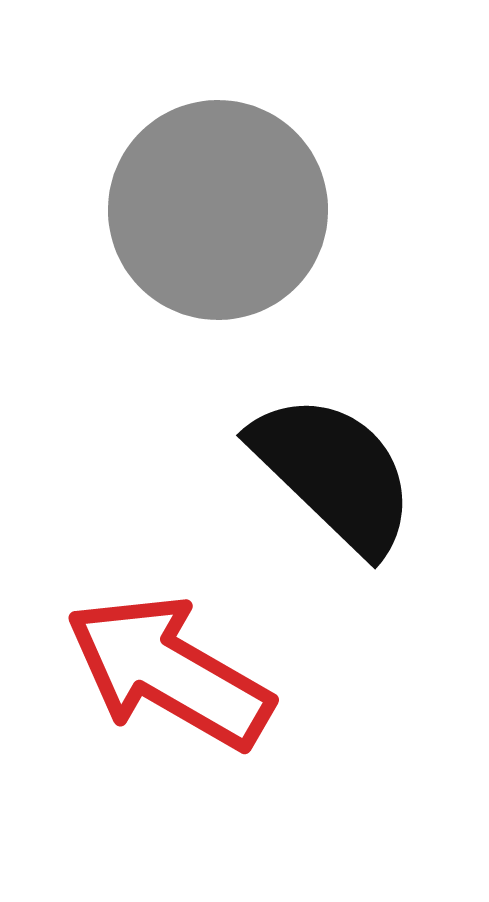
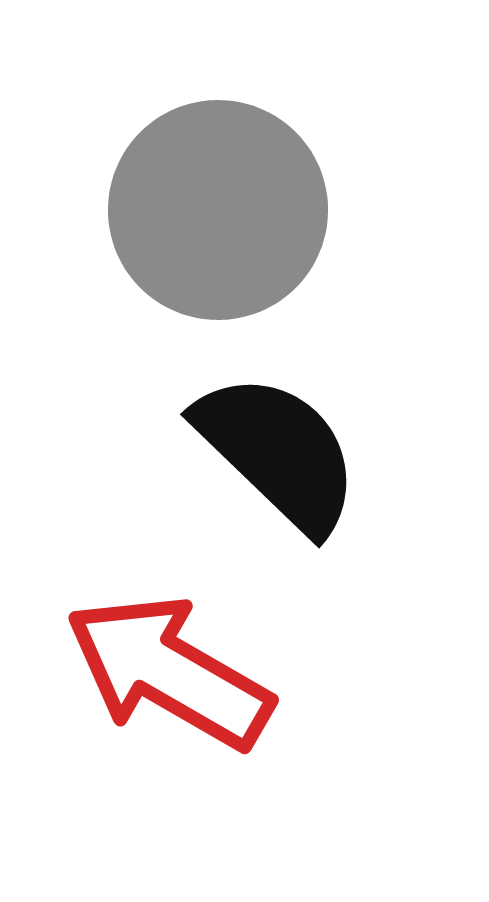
black semicircle: moved 56 px left, 21 px up
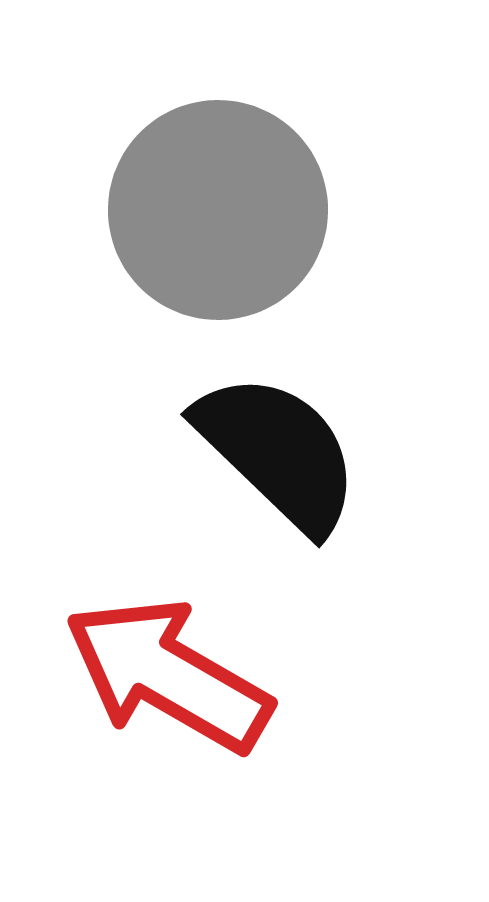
red arrow: moved 1 px left, 3 px down
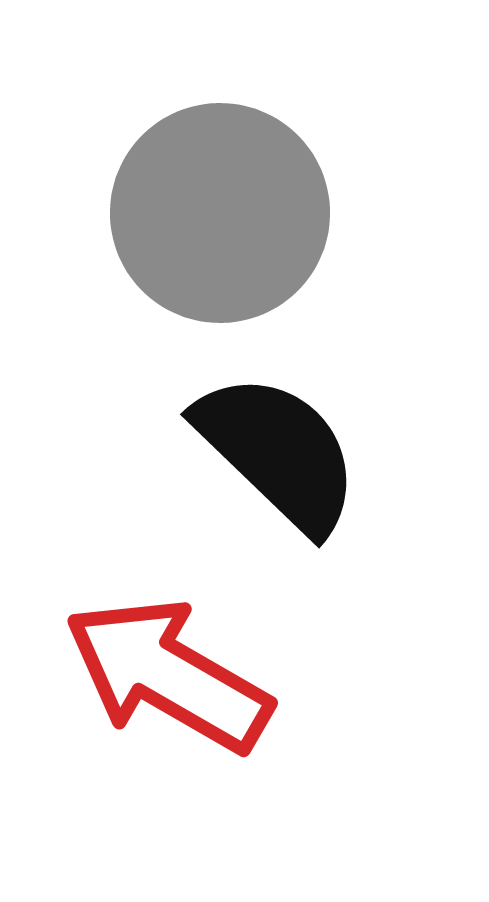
gray circle: moved 2 px right, 3 px down
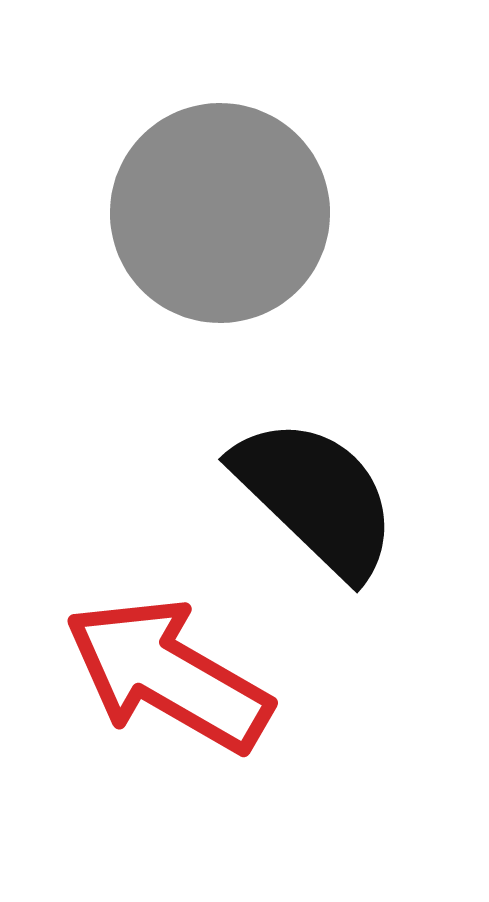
black semicircle: moved 38 px right, 45 px down
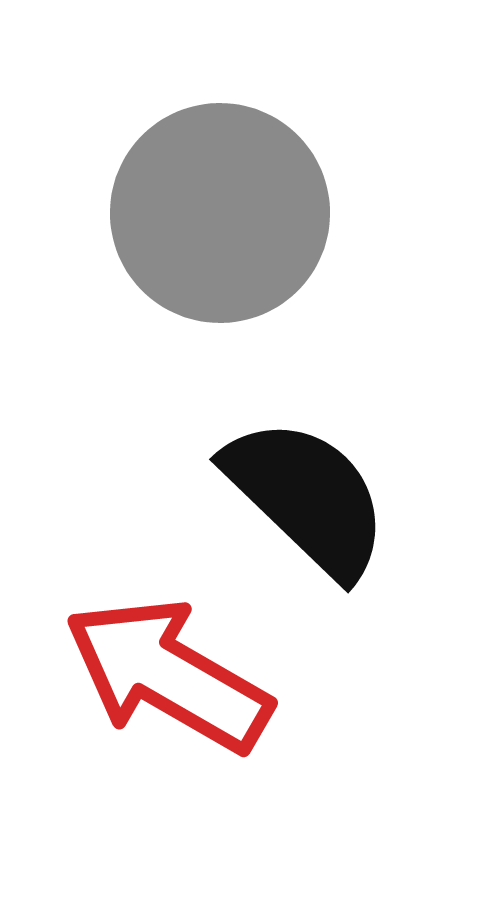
black semicircle: moved 9 px left
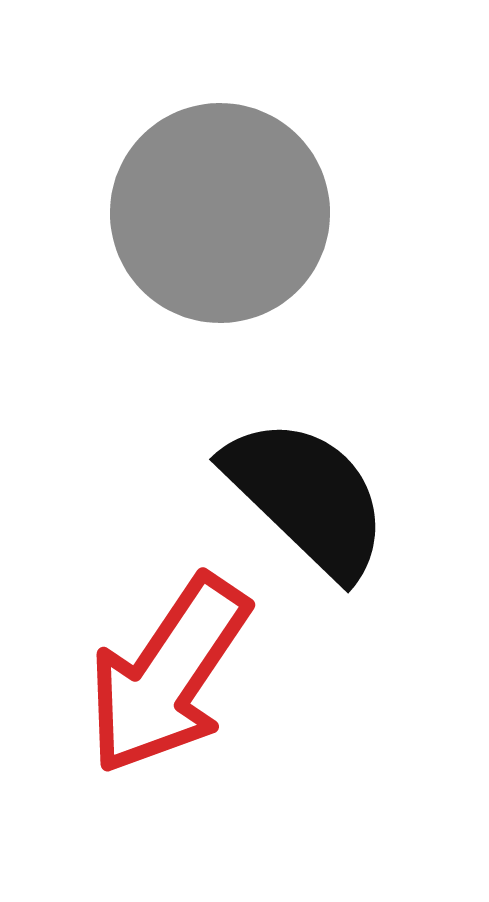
red arrow: rotated 86 degrees counterclockwise
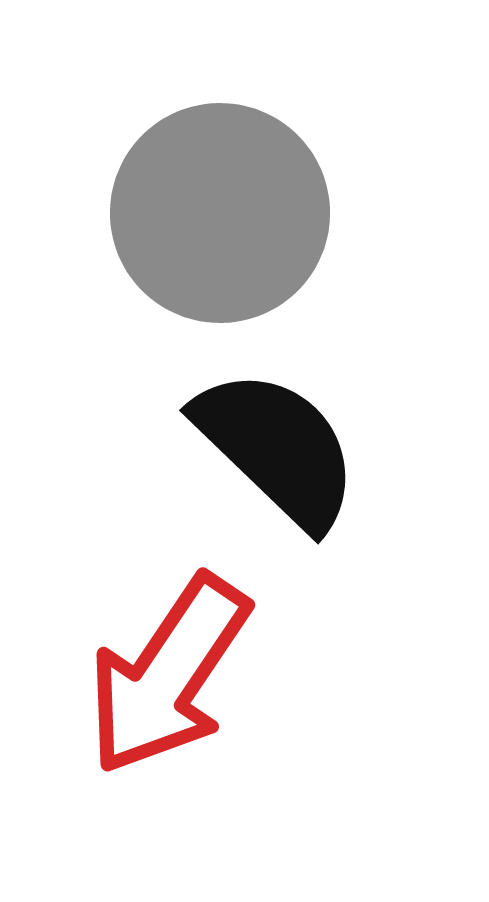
black semicircle: moved 30 px left, 49 px up
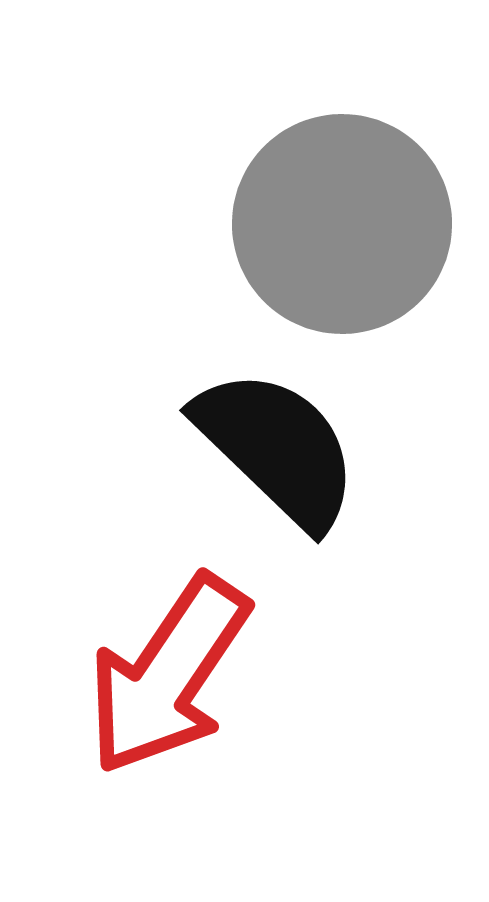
gray circle: moved 122 px right, 11 px down
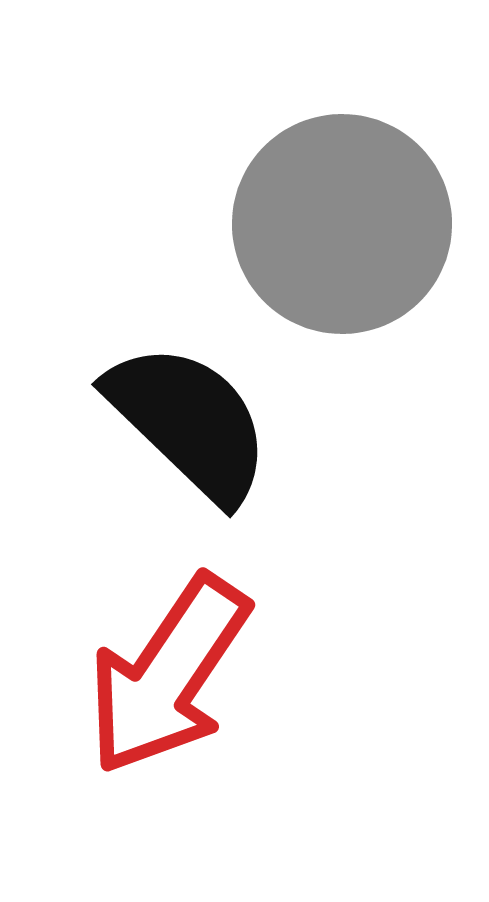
black semicircle: moved 88 px left, 26 px up
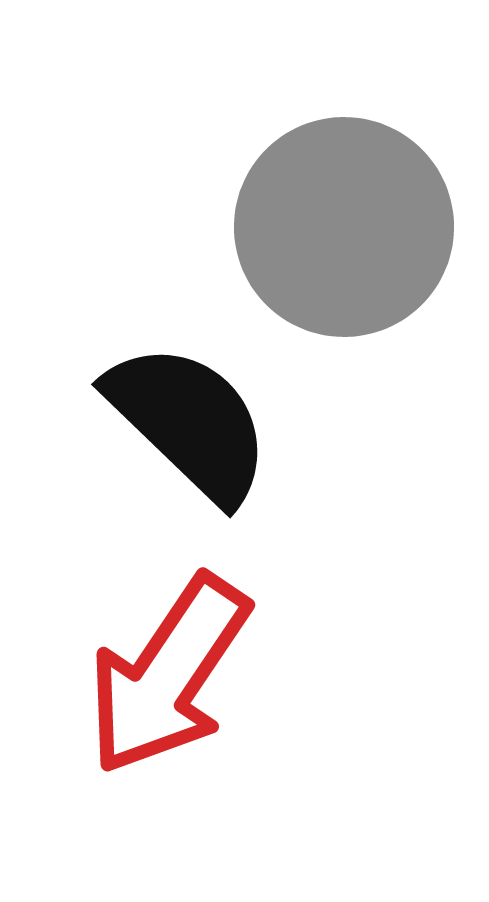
gray circle: moved 2 px right, 3 px down
